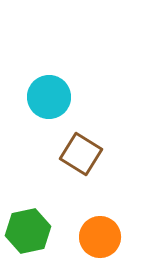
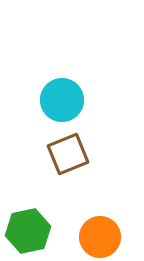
cyan circle: moved 13 px right, 3 px down
brown square: moved 13 px left; rotated 36 degrees clockwise
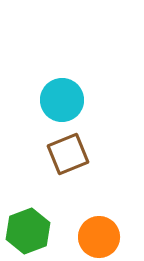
green hexagon: rotated 9 degrees counterclockwise
orange circle: moved 1 px left
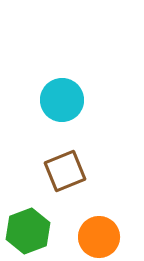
brown square: moved 3 px left, 17 px down
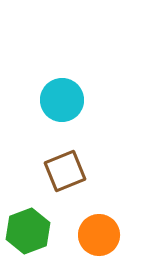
orange circle: moved 2 px up
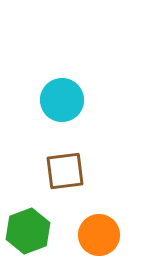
brown square: rotated 15 degrees clockwise
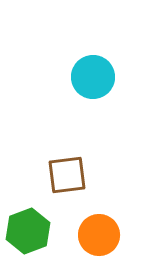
cyan circle: moved 31 px right, 23 px up
brown square: moved 2 px right, 4 px down
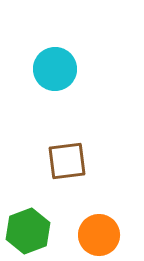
cyan circle: moved 38 px left, 8 px up
brown square: moved 14 px up
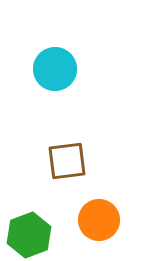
green hexagon: moved 1 px right, 4 px down
orange circle: moved 15 px up
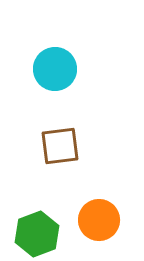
brown square: moved 7 px left, 15 px up
green hexagon: moved 8 px right, 1 px up
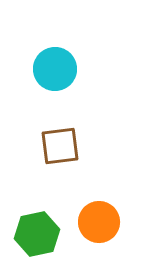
orange circle: moved 2 px down
green hexagon: rotated 9 degrees clockwise
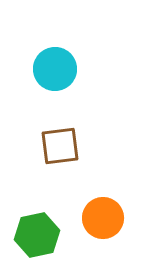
orange circle: moved 4 px right, 4 px up
green hexagon: moved 1 px down
